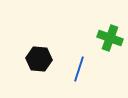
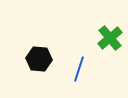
green cross: rotated 30 degrees clockwise
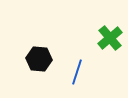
blue line: moved 2 px left, 3 px down
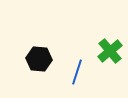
green cross: moved 13 px down
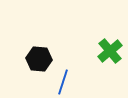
blue line: moved 14 px left, 10 px down
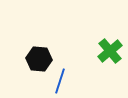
blue line: moved 3 px left, 1 px up
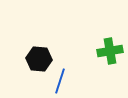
green cross: rotated 30 degrees clockwise
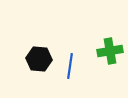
blue line: moved 10 px right, 15 px up; rotated 10 degrees counterclockwise
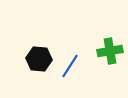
blue line: rotated 25 degrees clockwise
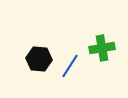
green cross: moved 8 px left, 3 px up
